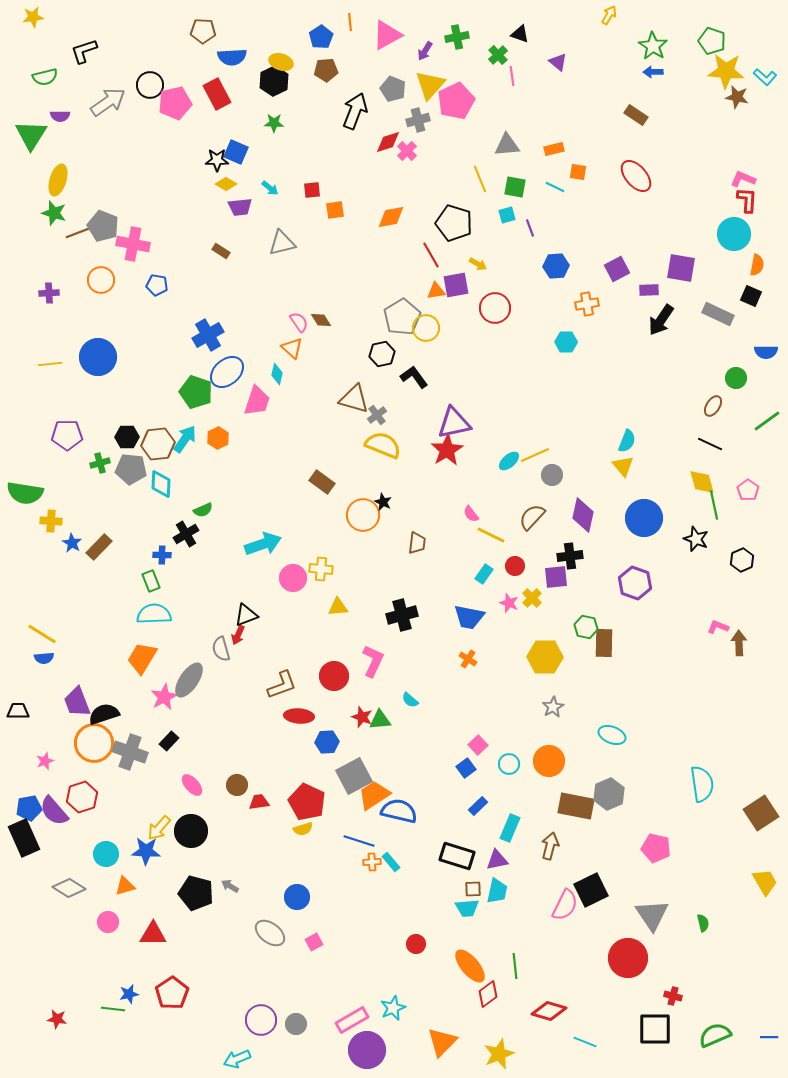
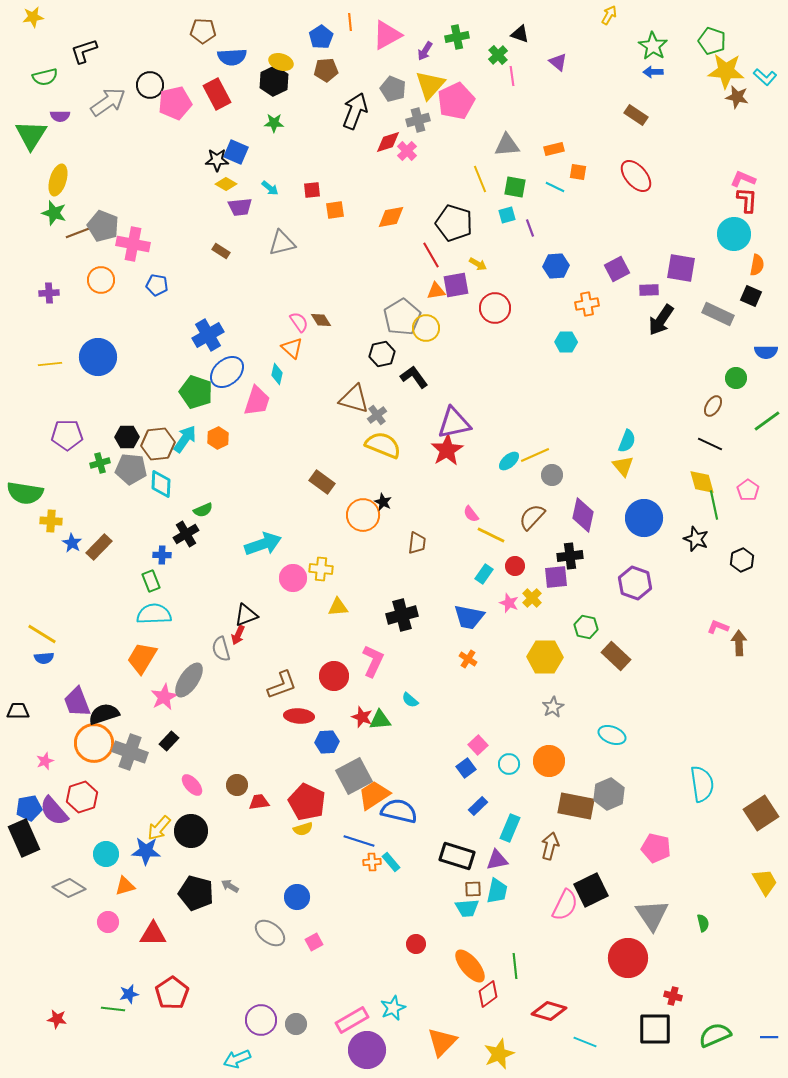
brown rectangle at (604, 643): moved 12 px right, 13 px down; rotated 48 degrees counterclockwise
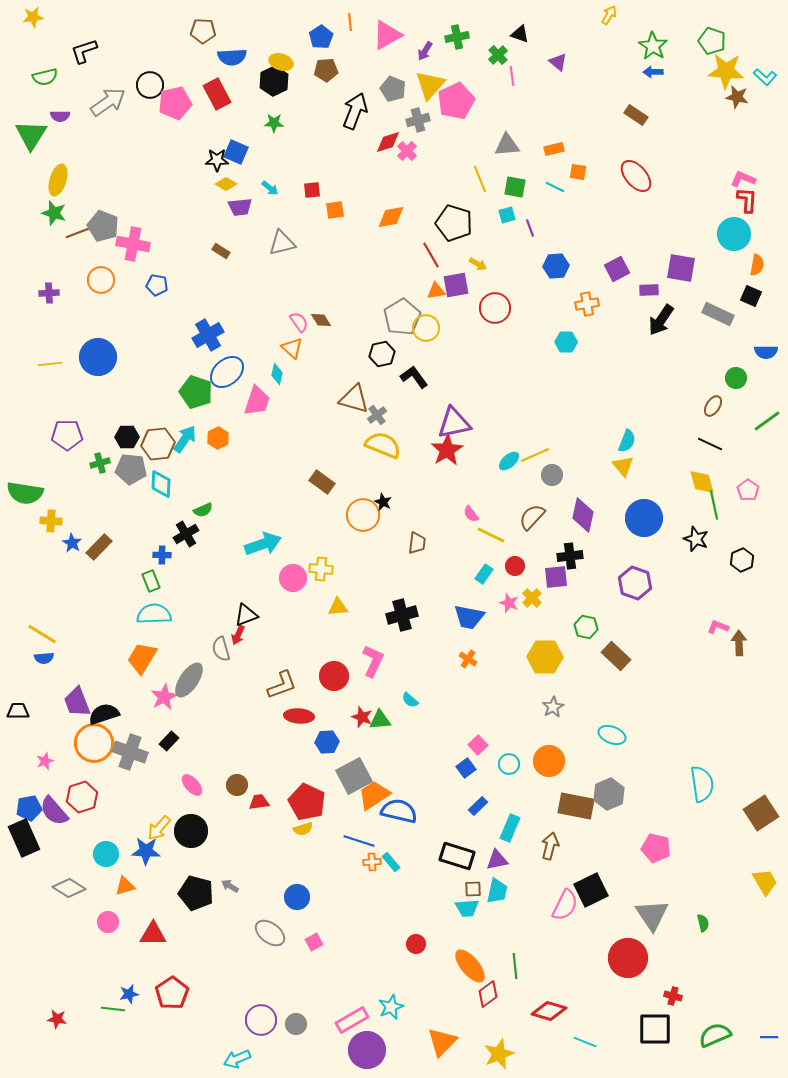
cyan star at (393, 1008): moved 2 px left, 1 px up
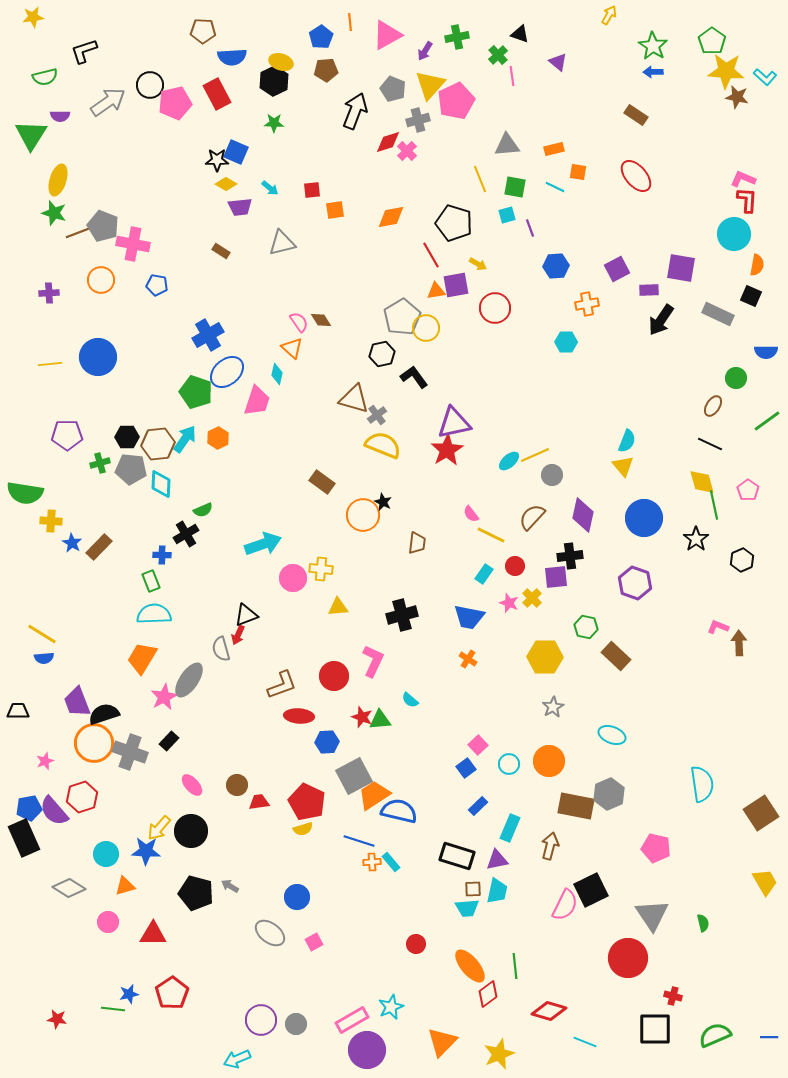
green pentagon at (712, 41): rotated 16 degrees clockwise
black star at (696, 539): rotated 15 degrees clockwise
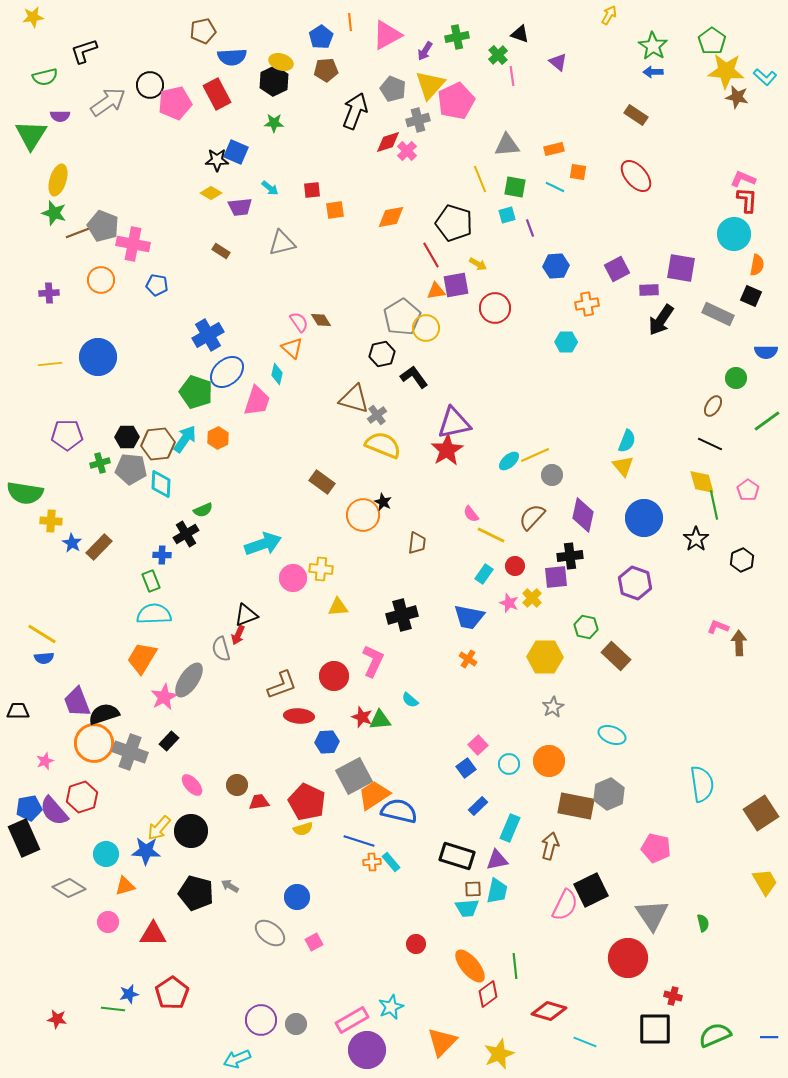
brown pentagon at (203, 31): rotated 15 degrees counterclockwise
yellow diamond at (226, 184): moved 15 px left, 9 px down
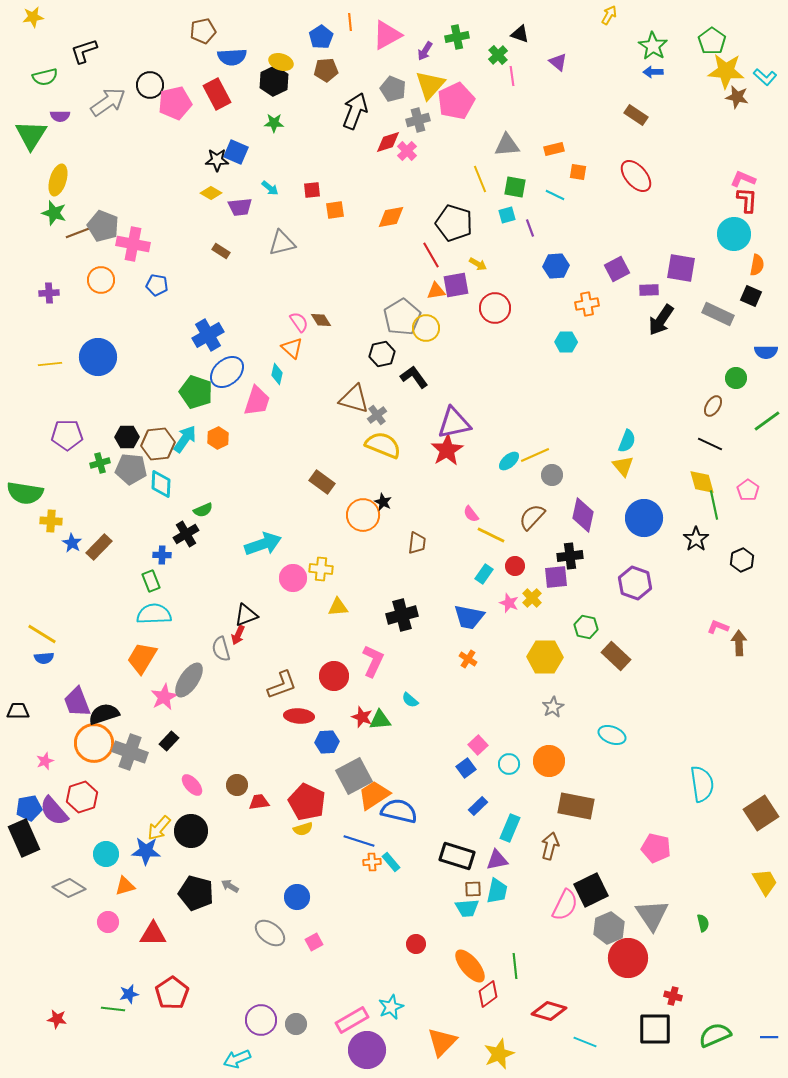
cyan line at (555, 187): moved 8 px down
gray hexagon at (609, 794): moved 134 px down
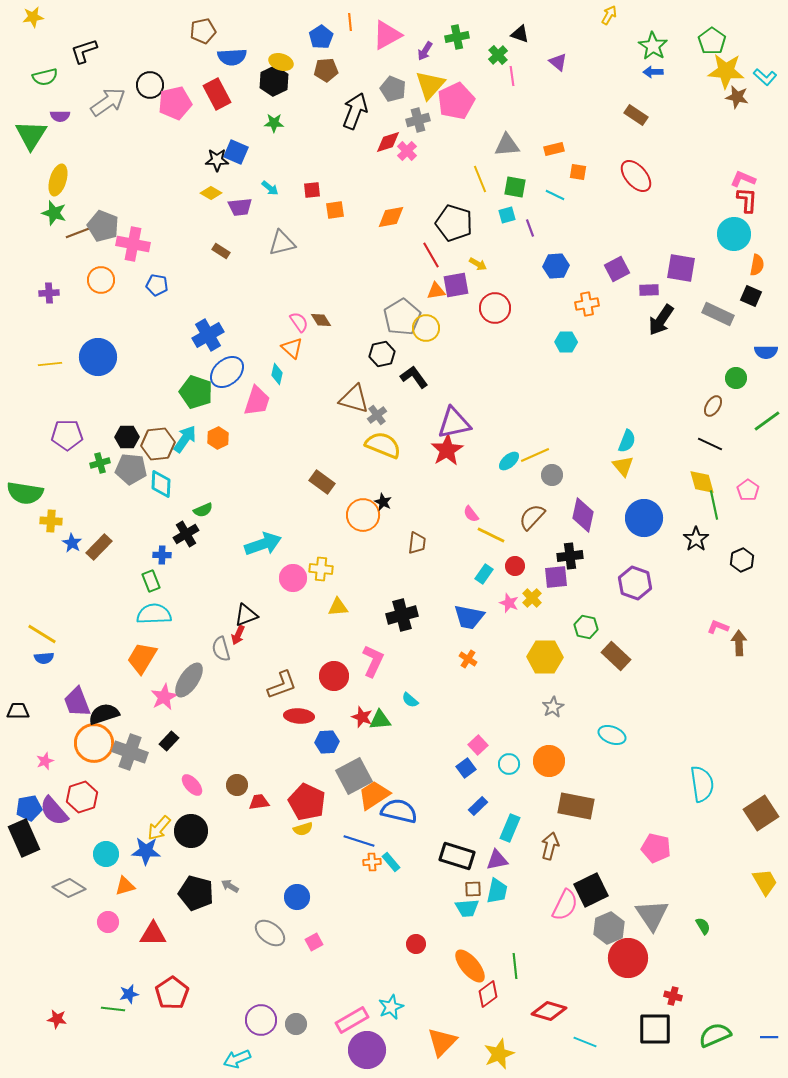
green semicircle at (703, 923): moved 3 px down; rotated 18 degrees counterclockwise
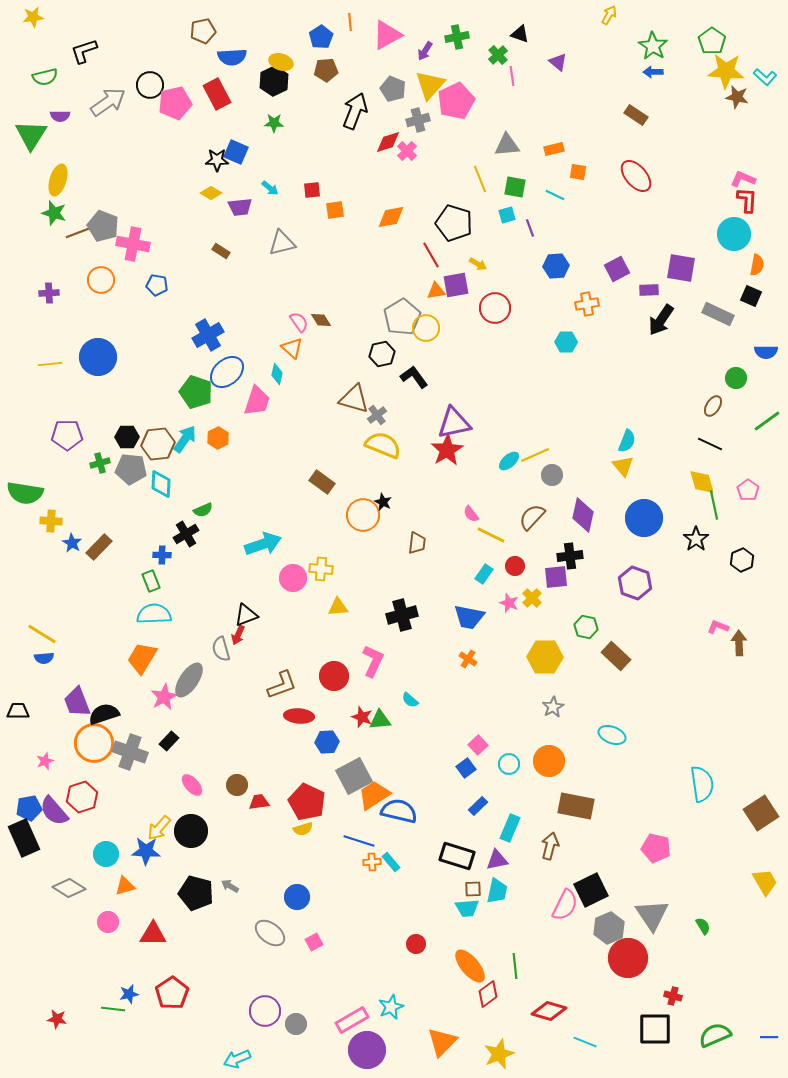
purple circle at (261, 1020): moved 4 px right, 9 px up
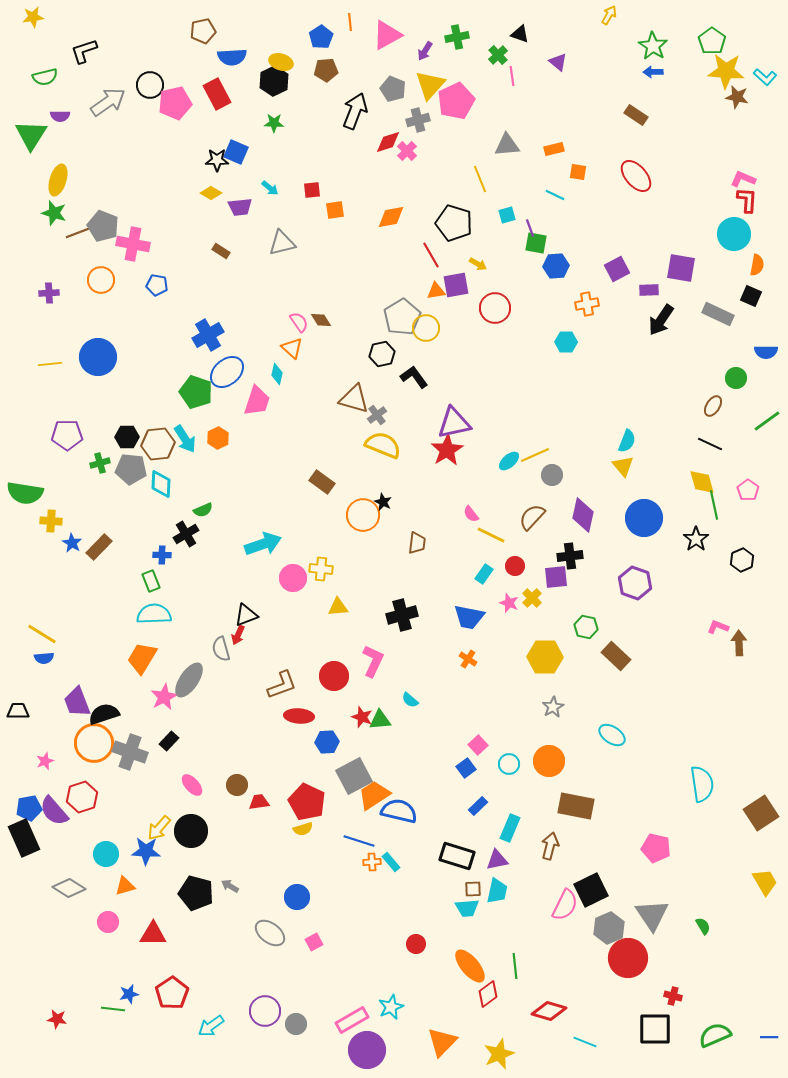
green square at (515, 187): moved 21 px right, 56 px down
cyan arrow at (185, 439): rotated 112 degrees clockwise
cyan ellipse at (612, 735): rotated 12 degrees clockwise
cyan arrow at (237, 1059): moved 26 px left, 33 px up; rotated 12 degrees counterclockwise
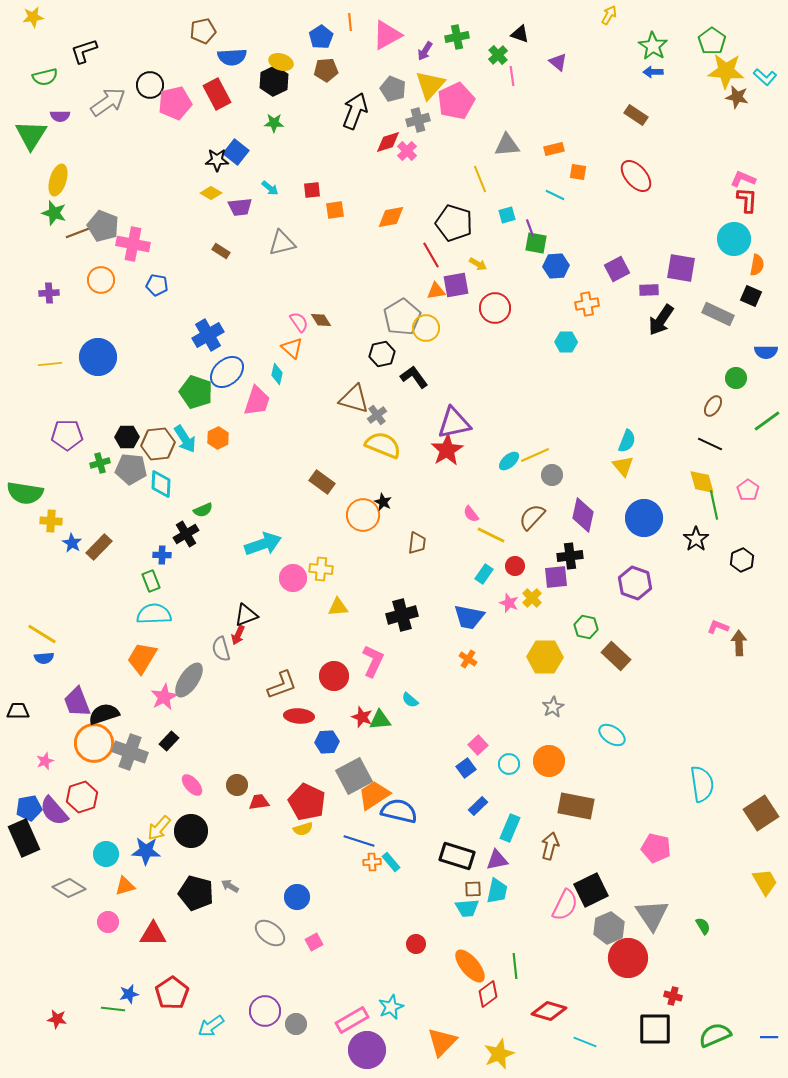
blue square at (236, 152): rotated 15 degrees clockwise
cyan circle at (734, 234): moved 5 px down
